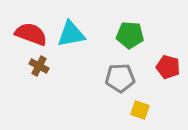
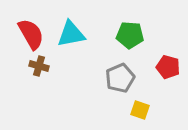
red semicircle: rotated 40 degrees clockwise
brown cross: rotated 12 degrees counterclockwise
gray pentagon: rotated 20 degrees counterclockwise
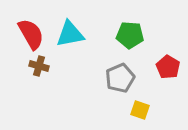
cyan triangle: moved 1 px left
red pentagon: rotated 15 degrees clockwise
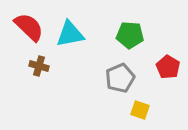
red semicircle: moved 2 px left, 7 px up; rotated 16 degrees counterclockwise
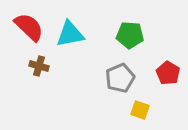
red pentagon: moved 6 px down
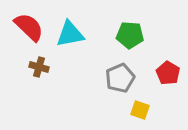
brown cross: moved 1 px down
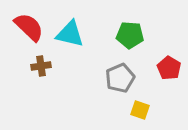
cyan triangle: rotated 24 degrees clockwise
brown cross: moved 2 px right, 1 px up; rotated 24 degrees counterclockwise
red pentagon: moved 1 px right, 5 px up
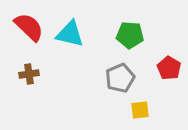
brown cross: moved 12 px left, 8 px down
yellow square: rotated 24 degrees counterclockwise
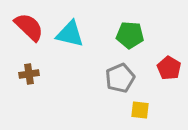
yellow square: rotated 12 degrees clockwise
